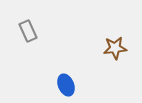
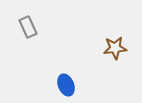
gray rectangle: moved 4 px up
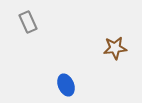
gray rectangle: moved 5 px up
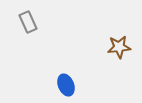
brown star: moved 4 px right, 1 px up
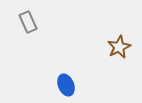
brown star: rotated 20 degrees counterclockwise
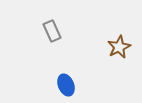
gray rectangle: moved 24 px right, 9 px down
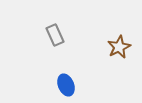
gray rectangle: moved 3 px right, 4 px down
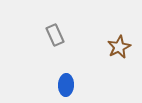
blue ellipse: rotated 25 degrees clockwise
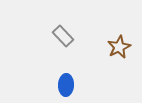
gray rectangle: moved 8 px right, 1 px down; rotated 20 degrees counterclockwise
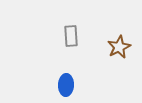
gray rectangle: moved 8 px right; rotated 40 degrees clockwise
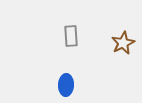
brown star: moved 4 px right, 4 px up
